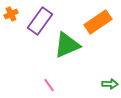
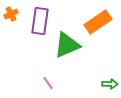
purple rectangle: rotated 28 degrees counterclockwise
pink line: moved 1 px left, 2 px up
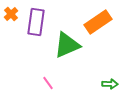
orange cross: rotated 16 degrees counterclockwise
purple rectangle: moved 4 px left, 1 px down
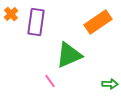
green triangle: moved 2 px right, 10 px down
pink line: moved 2 px right, 2 px up
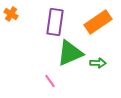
orange cross: rotated 16 degrees counterclockwise
purple rectangle: moved 19 px right
green triangle: moved 1 px right, 2 px up
green arrow: moved 12 px left, 21 px up
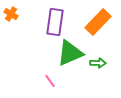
orange rectangle: rotated 12 degrees counterclockwise
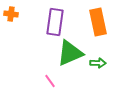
orange cross: rotated 24 degrees counterclockwise
orange rectangle: rotated 56 degrees counterclockwise
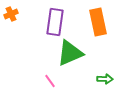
orange cross: rotated 32 degrees counterclockwise
green arrow: moved 7 px right, 16 px down
